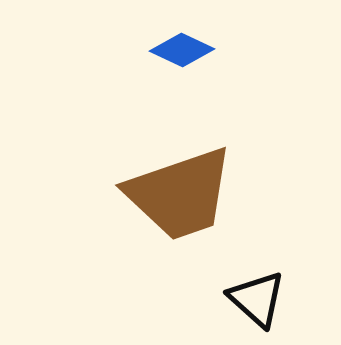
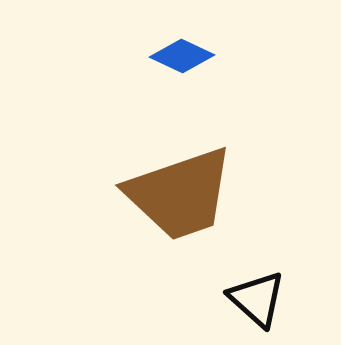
blue diamond: moved 6 px down
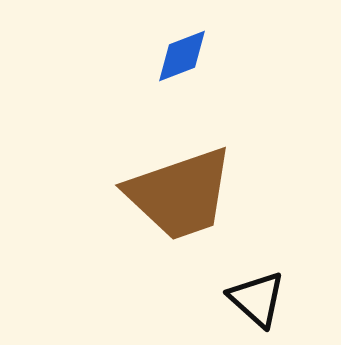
blue diamond: rotated 46 degrees counterclockwise
